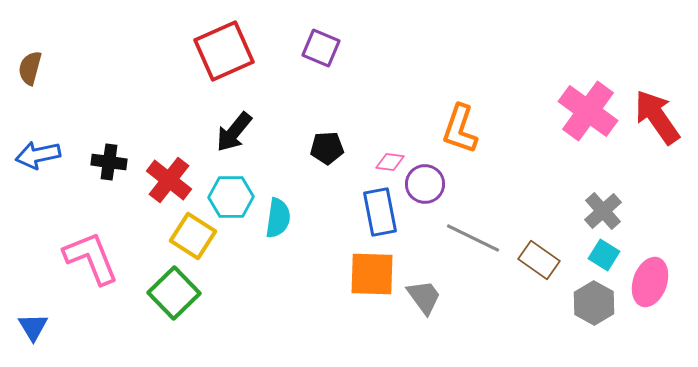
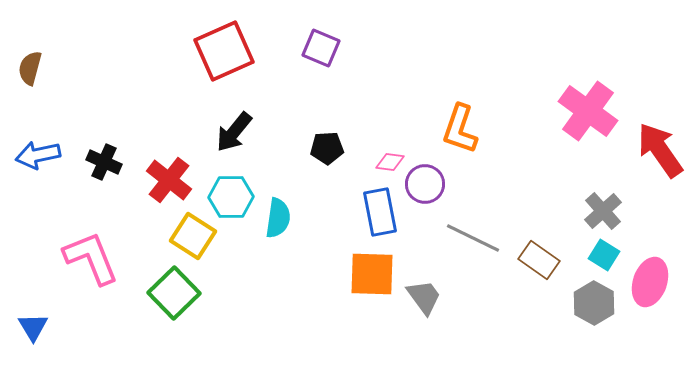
red arrow: moved 3 px right, 33 px down
black cross: moved 5 px left; rotated 16 degrees clockwise
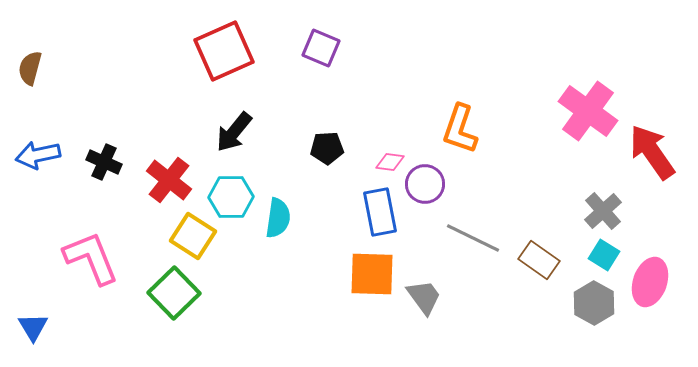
red arrow: moved 8 px left, 2 px down
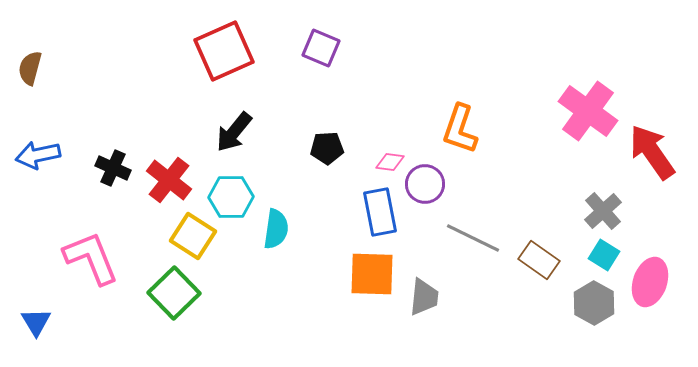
black cross: moved 9 px right, 6 px down
cyan semicircle: moved 2 px left, 11 px down
gray trapezoid: rotated 42 degrees clockwise
blue triangle: moved 3 px right, 5 px up
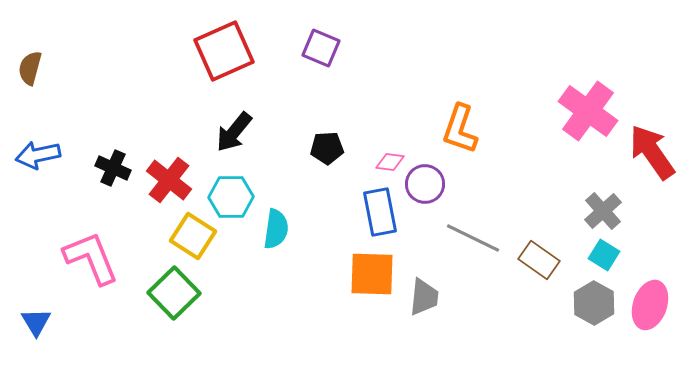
pink ellipse: moved 23 px down
